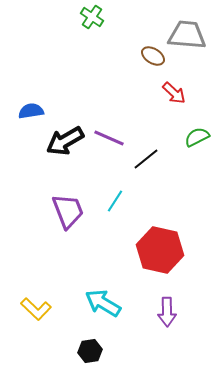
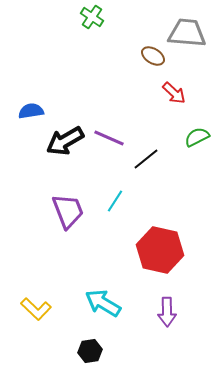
gray trapezoid: moved 2 px up
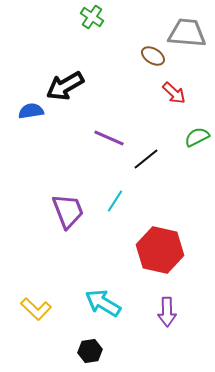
black arrow: moved 55 px up
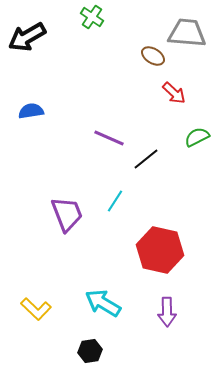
black arrow: moved 38 px left, 49 px up
purple trapezoid: moved 1 px left, 3 px down
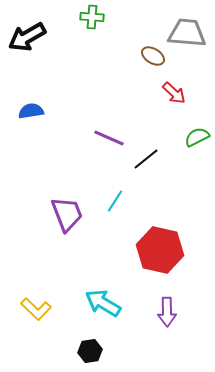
green cross: rotated 30 degrees counterclockwise
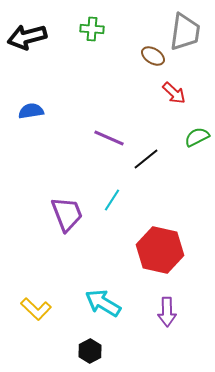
green cross: moved 12 px down
gray trapezoid: moved 2 px left, 1 px up; rotated 93 degrees clockwise
black arrow: rotated 15 degrees clockwise
cyan line: moved 3 px left, 1 px up
black hexagon: rotated 20 degrees counterclockwise
